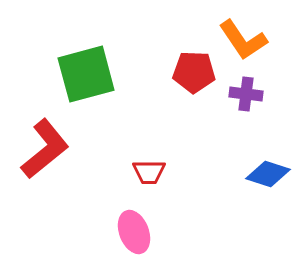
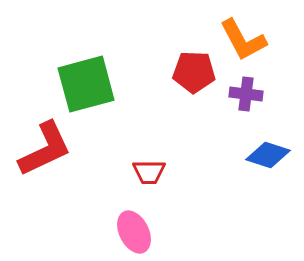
orange L-shape: rotated 6 degrees clockwise
green square: moved 10 px down
red L-shape: rotated 14 degrees clockwise
blue diamond: moved 19 px up
pink ellipse: rotated 6 degrees counterclockwise
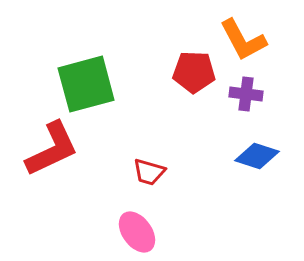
red L-shape: moved 7 px right
blue diamond: moved 11 px left, 1 px down
red trapezoid: rotated 16 degrees clockwise
pink ellipse: moved 3 px right; rotated 9 degrees counterclockwise
